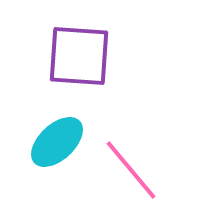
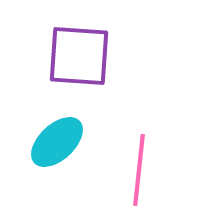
pink line: moved 8 px right; rotated 46 degrees clockwise
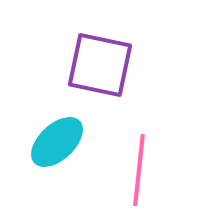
purple square: moved 21 px right, 9 px down; rotated 8 degrees clockwise
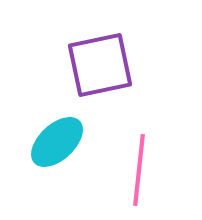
purple square: rotated 24 degrees counterclockwise
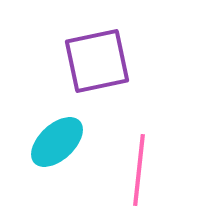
purple square: moved 3 px left, 4 px up
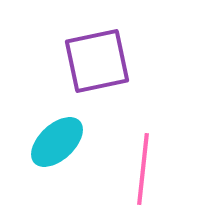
pink line: moved 4 px right, 1 px up
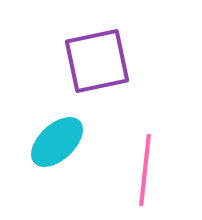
pink line: moved 2 px right, 1 px down
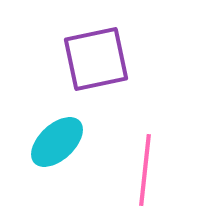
purple square: moved 1 px left, 2 px up
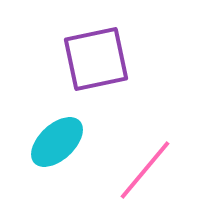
pink line: rotated 34 degrees clockwise
